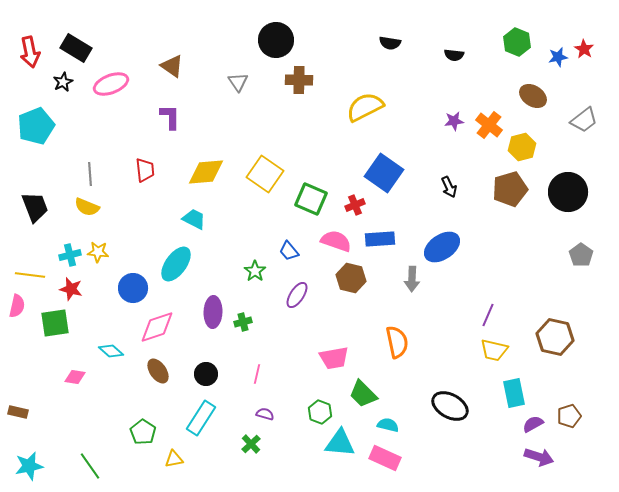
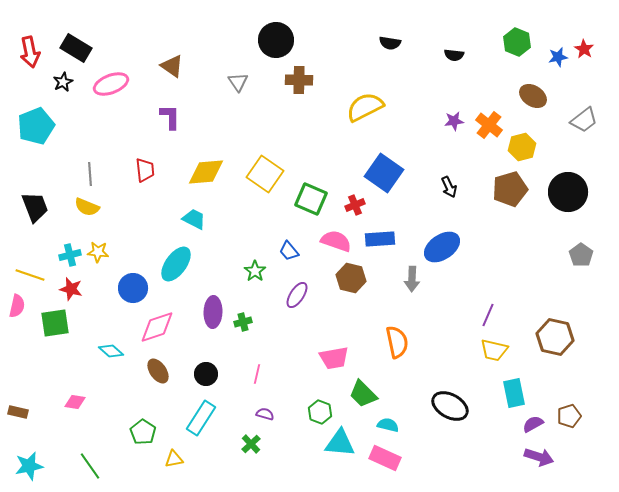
yellow line at (30, 275): rotated 12 degrees clockwise
pink diamond at (75, 377): moved 25 px down
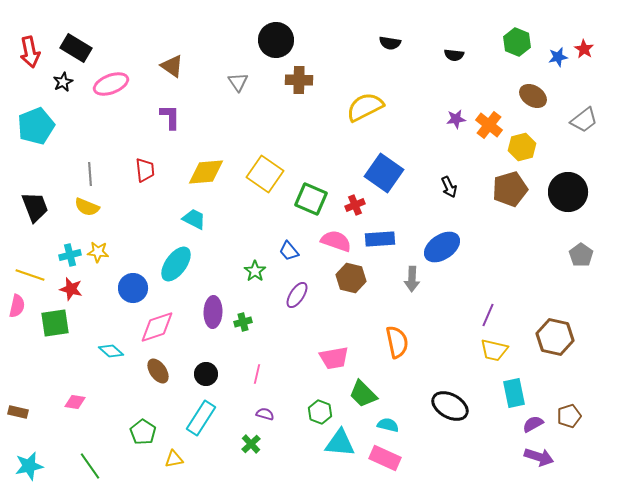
purple star at (454, 121): moved 2 px right, 2 px up
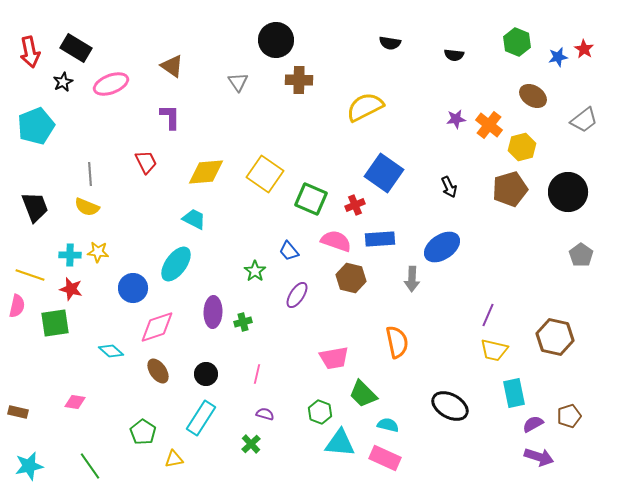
red trapezoid at (145, 170): moved 1 px right, 8 px up; rotated 20 degrees counterclockwise
cyan cross at (70, 255): rotated 15 degrees clockwise
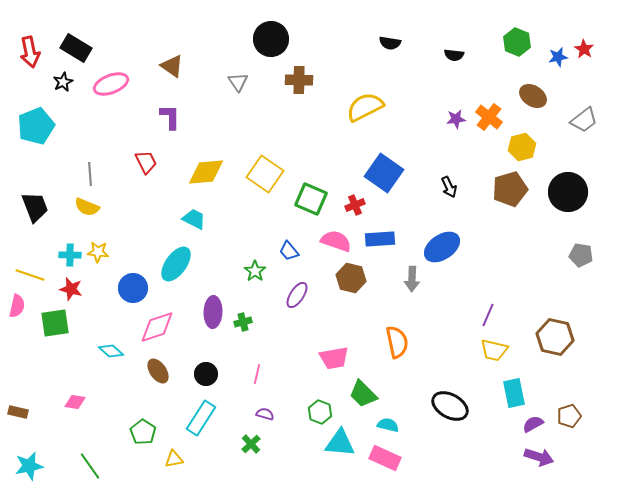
black circle at (276, 40): moved 5 px left, 1 px up
orange cross at (489, 125): moved 8 px up
gray pentagon at (581, 255): rotated 25 degrees counterclockwise
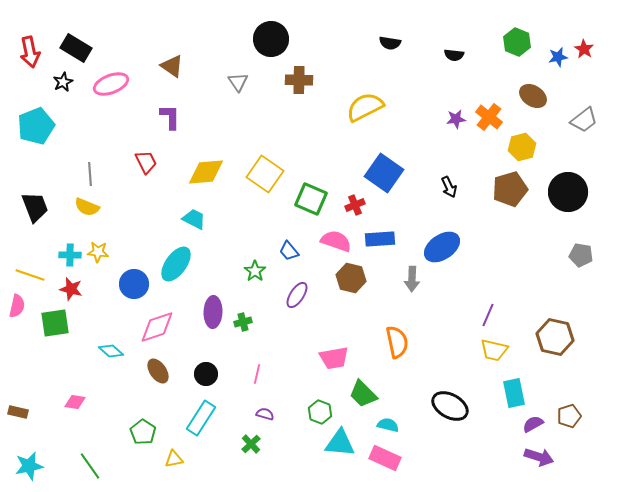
blue circle at (133, 288): moved 1 px right, 4 px up
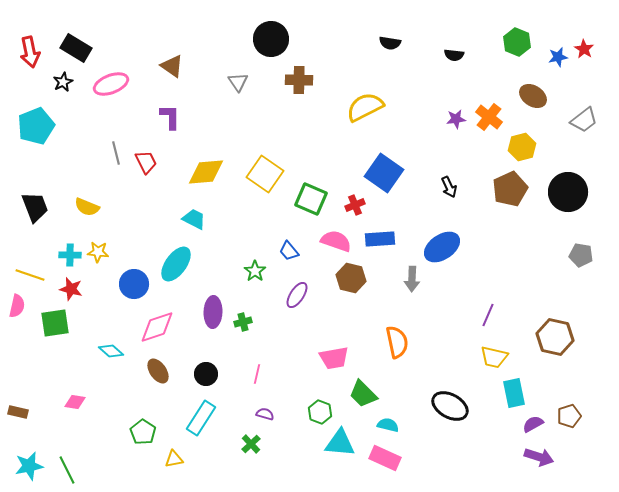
gray line at (90, 174): moved 26 px right, 21 px up; rotated 10 degrees counterclockwise
brown pentagon at (510, 189): rotated 8 degrees counterclockwise
yellow trapezoid at (494, 350): moved 7 px down
green line at (90, 466): moved 23 px left, 4 px down; rotated 8 degrees clockwise
